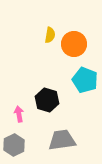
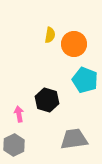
gray trapezoid: moved 12 px right, 1 px up
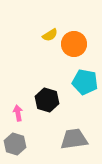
yellow semicircle: rotated 49 degrees clockwise
cyan pentagon: moved 2 px down; rotated 10 degrees counterclockwise
pink arrow: moved 1 px left, 1 px up
gray hexagon: moved 1 px right, 1 px up; rotated 15 degrees counterclockwise
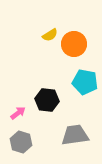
black hexagon: rotated 10 degrees counterclockwise
pink arrow: rotated 63 degrees clockwise
gray trapezoid: moved 1 px right, 4 px up
gray hexagon: moved 6 px right, 2 px up
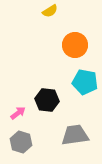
yellow semicircle: moved 24 px up
orange circle: moved 1 px right, 1 px down
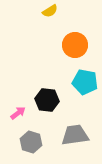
gray hexagon: moved 10 px right
